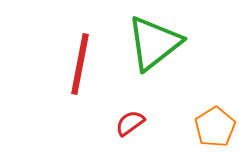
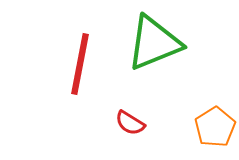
green triangle: rotated 16 degrees clockwise
red semicircle: rotated 112 degrees counterclockwise
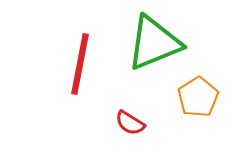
orange pentagon: moved 17 px left, 30 px up
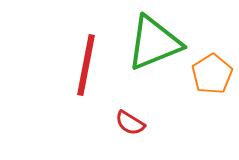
red line: moved 6 px right, 1 px down
orange pentagon: moved 14 px right, 23 px up
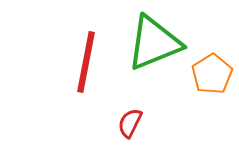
red line: moved 3 px up
red semicircle: rotated 84 degrees clockwise
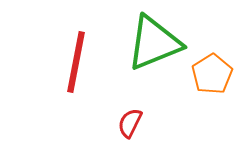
red line: moved 10 px left
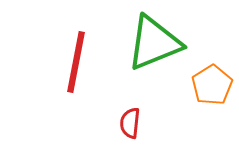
orange pentagon: moved 11 px down
red semicircle: rotated 20 degrees counterclockwise
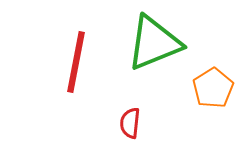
orange pentagon: moved 1 px right, 3 px down
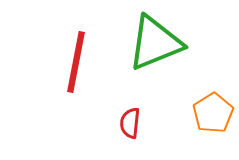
green triangle: moved 1 px right
orange pentagon: moved 25 px down
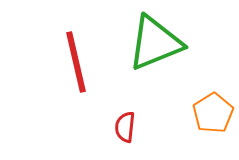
red line: rotated 24 degrees counterclockwise
red semicircle: moved 5 px left, 4 px down
